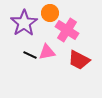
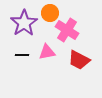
black line: moved 8 px left; rotated 24 degrees counterclockwise
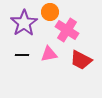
orange circle: moved 1 px up
pink triangle: moved 2 px right, 2 px down
red trapezoid: moved 2 px right
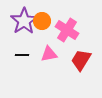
orange circle: moved 8 px left, 9 px down
purple star: moved 2 px up
red trapezoid: rotated 95 degrees clockwise
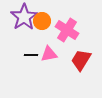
purple star: moved 4 px up
black line: moved 9 px right
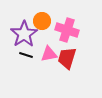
purple star: moved 17 px down
pink cross: rotated 15 degrees counterclockwise
black line: moved 5 px left; rotated 16 degrees clockwise
red trapezoid: moved 14 px left, 2 px up; rotated 15 degrees counterclockwise
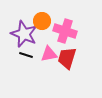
pink cross: moved 2 px left, 1 px down
purple star: rotated 16 degrees counterclockwise
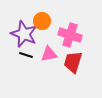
pink cross: moved 5 px right, 4 px down
red trapezoid: moved 6 px right, 4 px down
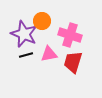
black line: rotated 32 degrees counterclockwise
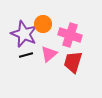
orange circle: moved 1 px right, 3 px down
pink triangle: rotated 30 degrees counterclockwise
